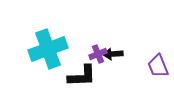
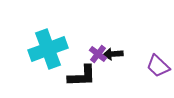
purple cross: rotated 30 degrees counterclockwise
purple trapezoid: rotated 25 degrees counterclockwise
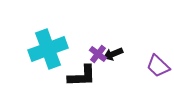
black arrow: rotated 18 degrees counterclockwise
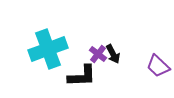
black arrow: rotated 96 degrees counterclockwise
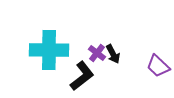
cyan cross: moved 1 px right, 1 px down; rotated 21 degrees clockwise
purple cross: moved 1 px left, 1 px up
black L-shape: rotated 36 degrees counterclockwise
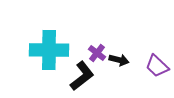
black arrow: moved 6 px right, 6 px down; rotated 48 degrees counterclockwise
purple trapezoid: moved 1 px left
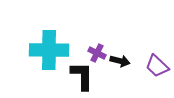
purple cross: rotated 12 degrees counterclockwise
black arrow: moved 1 px right, 1 px down
black L-shape: rotated 52 degrees counterclockwise
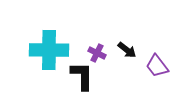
black arrow: moved 7 px right, 11 px up; rotated 24 degrees clockwise
purple trapezoid: rotated 10 degrees clockwise
